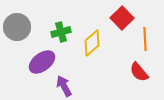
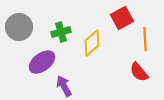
red square: rotated 15 degrees clockwise
gray circle: moved 2 px right
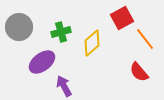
orange line: rotated 35 degrees counterclockwise
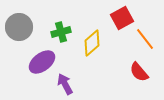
purple arrow: moved 1 px right, 2 px up
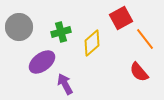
red square: moved 1 px left
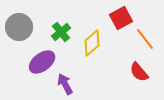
green cross: rotated 24 degrees counterclockwise
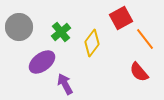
yellow diamond: rotated 12 degrees counterclockwise
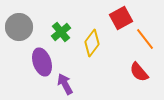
purple ellipse: rotated 72 degrees counterclockwise
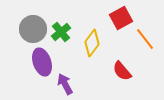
gray circle: moved 14 px right, 2 px down
red semicircle: moved 17 px left, 1 px up
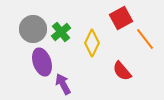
yellow diamond: rotated 12 degrees counterclockwise
purple arrow: moved 2 px left
